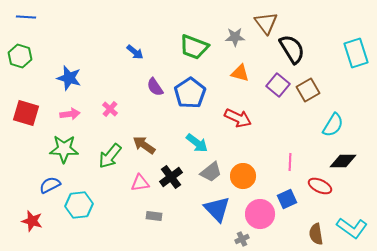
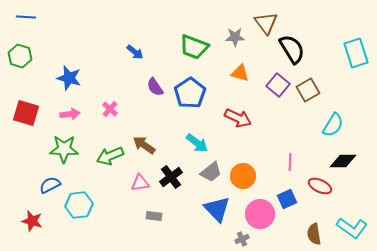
green arrow: rotated 28 degrees clockwise
brown semicircle: moved 2 px left
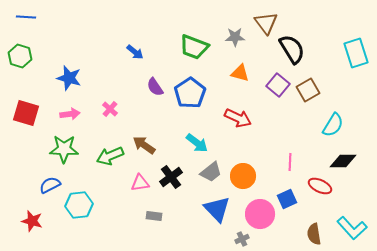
cyan L-shape: rotated 12 degrees clockwise
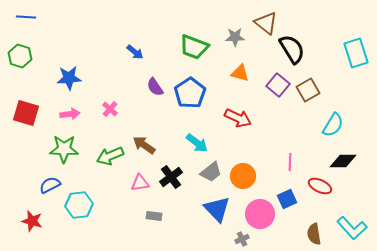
brown triangle: rotated 15 degrees counterclockwise
blue star: rotated 20 degrees counterclockwise
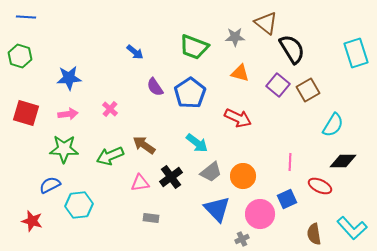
pink arrow: moved 2 px left
gray rectangle: moved 3 px left, 2 px down
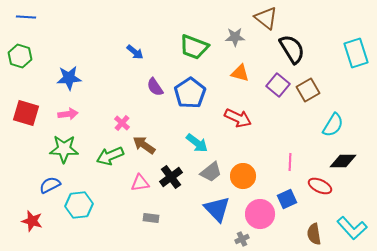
brown triangle: moved 5 px up
pink cross: moved 12 px right, 14 px down
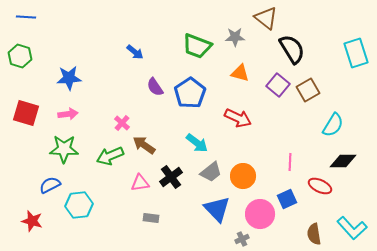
green trapezoid: moved 3 px right, 1 px up
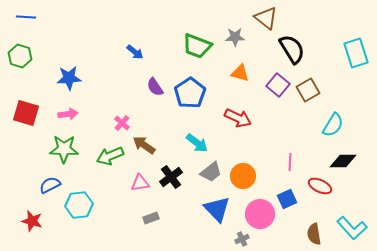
gray rectangle: rotated 28 degrees counterclockwise
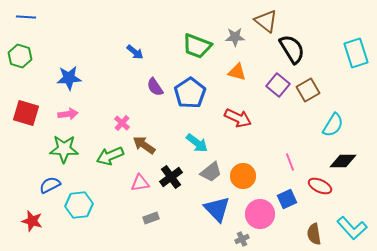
brown triangle: moved 3 px down
orange triangle: moved 3 px left, 1 px up
pink line: rotated 24 degrees counterclockwise
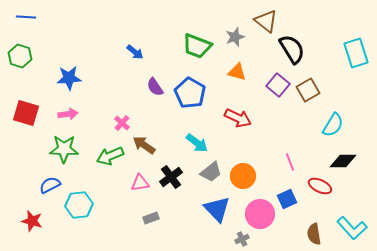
gray star: rotated 18 degrees counterclockwise
blue pentagon: rotated 8 degrees counterclockwise
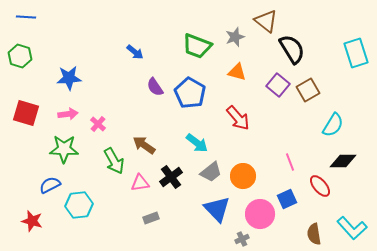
red arrow: rotated 24 degrees clockwise
pink cross: moved 24 px left, 1 px down
green arrow: moved 4 px right, 5 px down; rotated 96 degrees counterclockwise
red ellipse: rotated 25 degrees clockwise
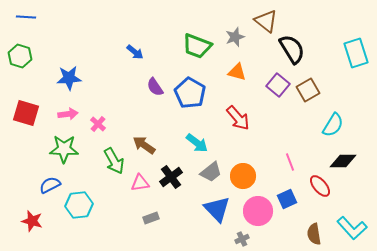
pink circle: moved 2 px left, 3 px up
